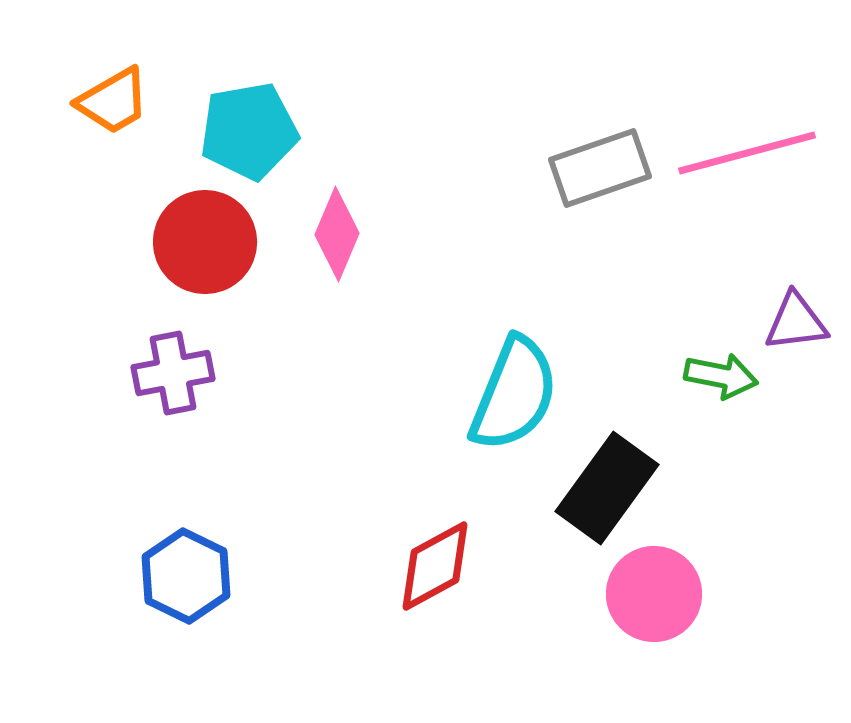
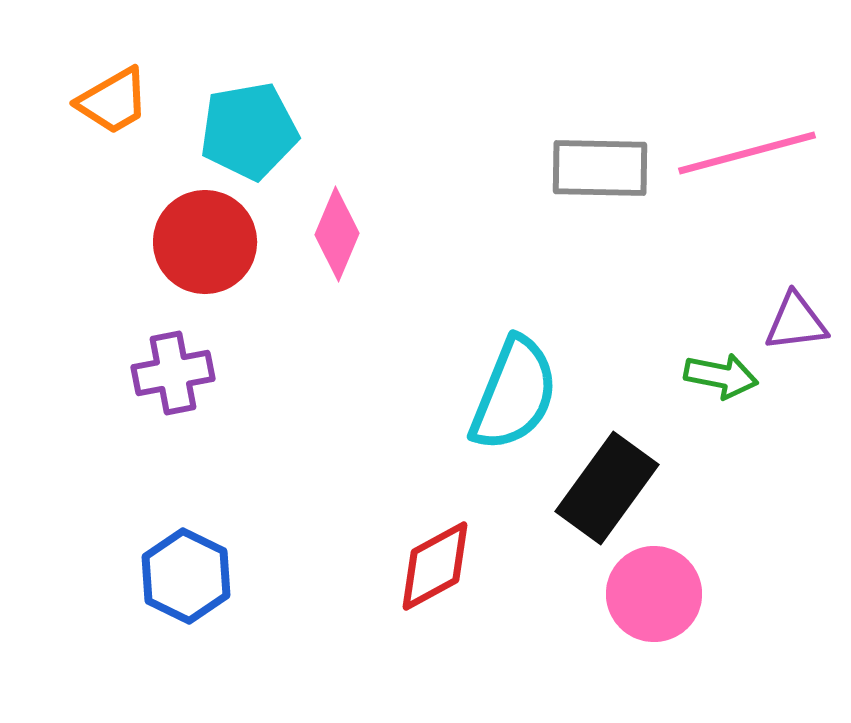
gray rectangle: rotated 20 degrees clockwise
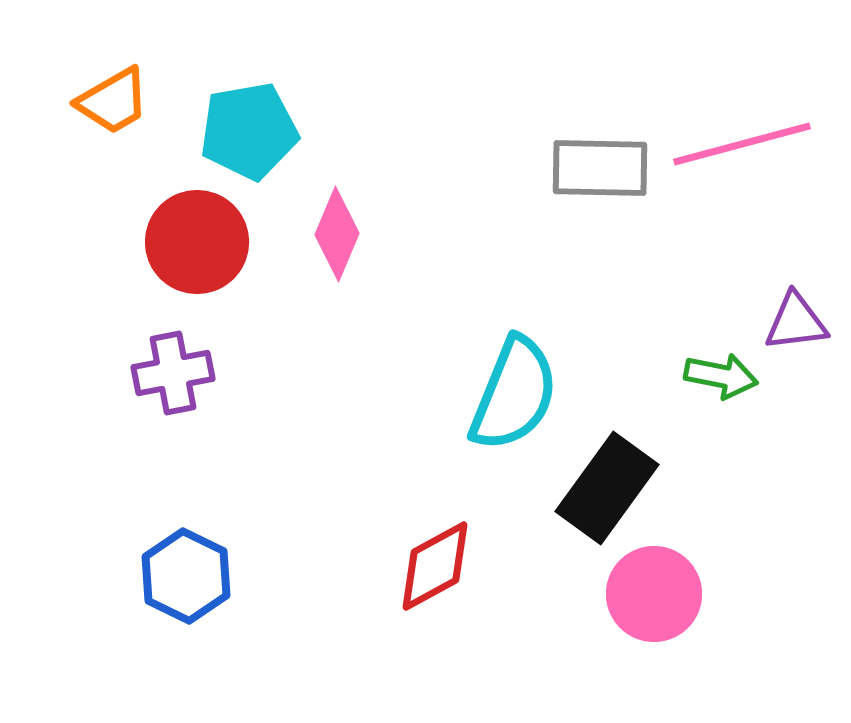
pink line: moved 5 px left, 9 px up
red circle: moved 8 px left
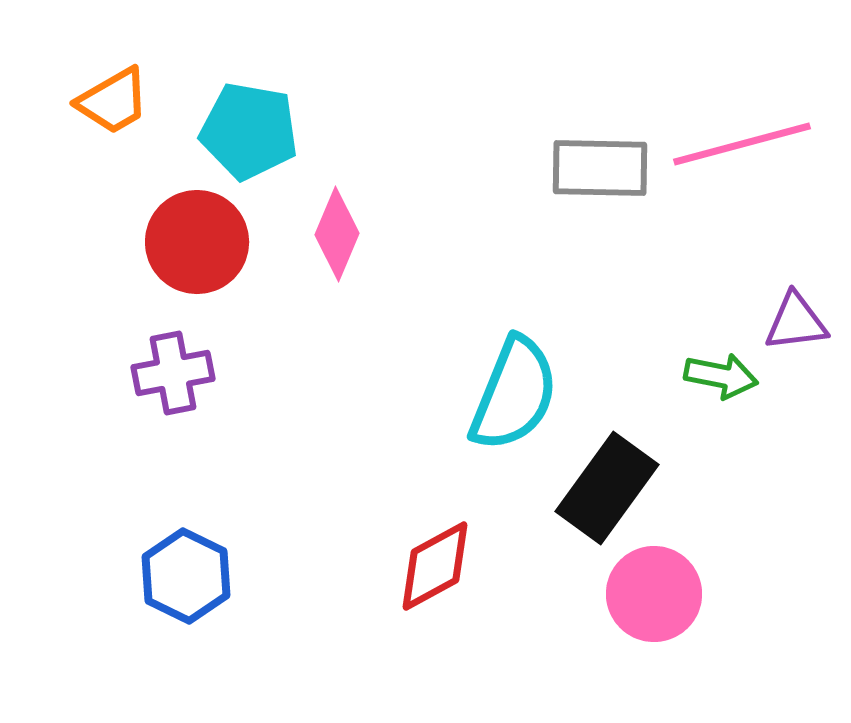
cyan pentagon: rotated 20 degrees clockwise
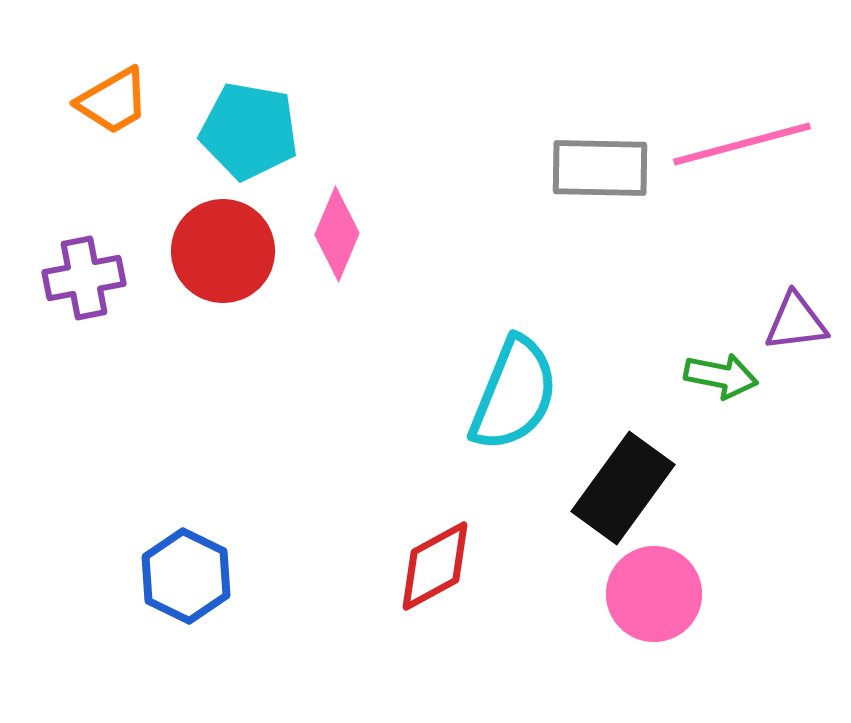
red circle: moved 26 px right, 9 px down
purple cross: moved 89 px left, 95 px up
black rectangle: moved 16 px right
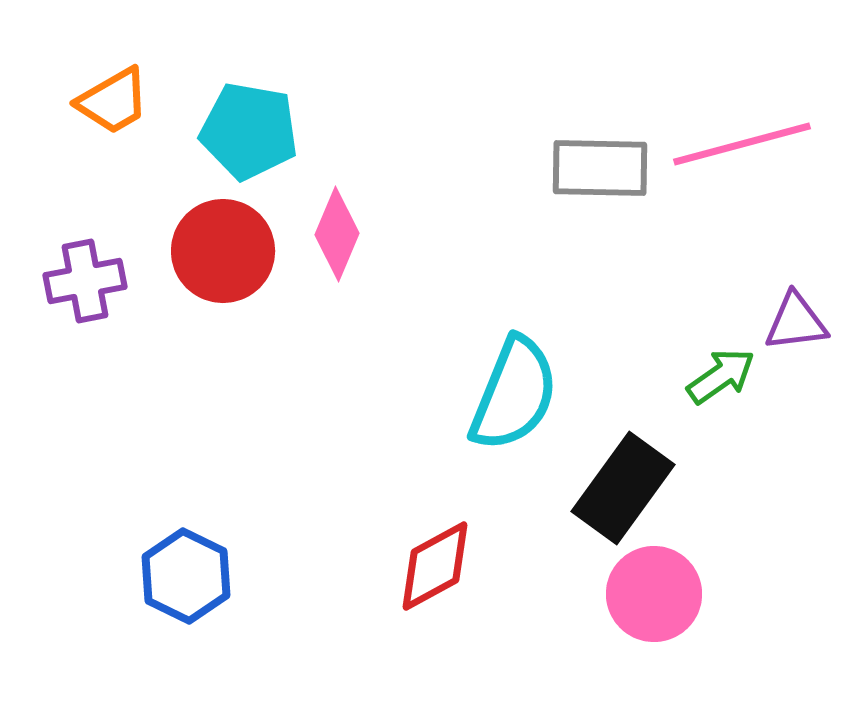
purple cross: moved 1 px right, 3 px down
green arrow: rotated 46 degrees counterclockwise
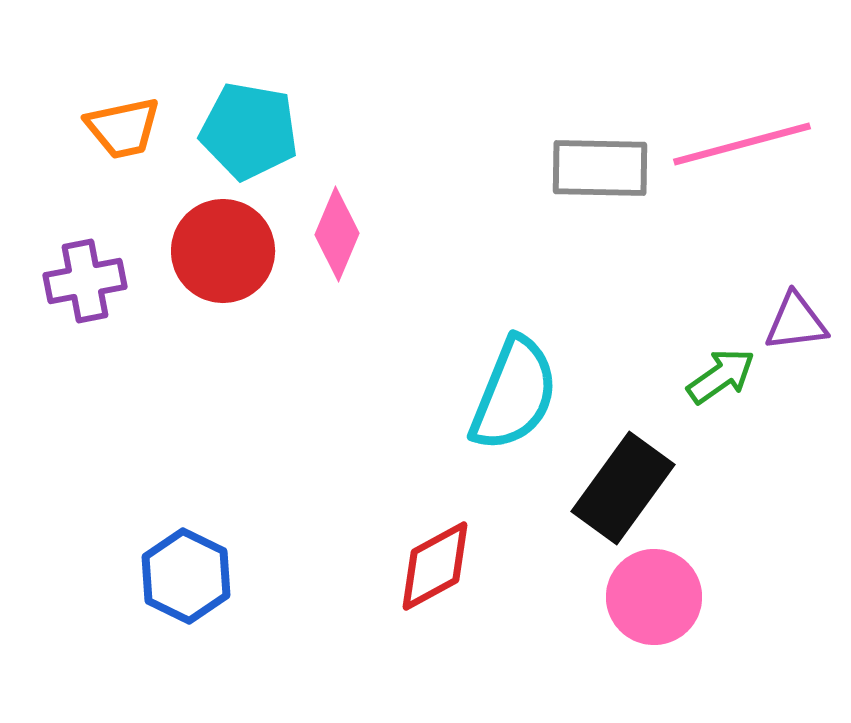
orange trapezoid: moved 10 px right, 27 px down; rotated 18 degrees clockwise
pink circle: moved 3 px down
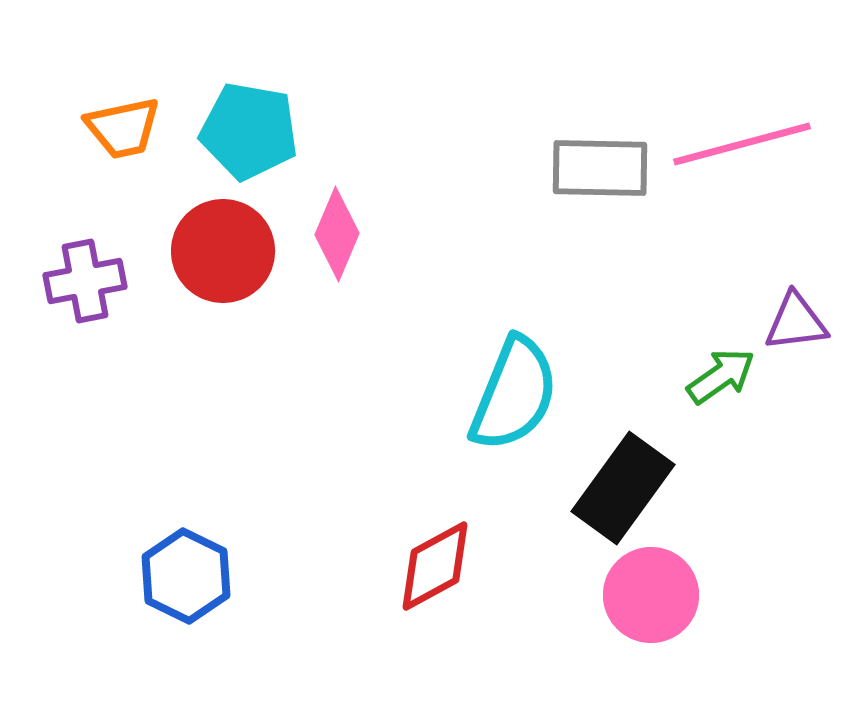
pink circle: moved 3 px left, 2 px up
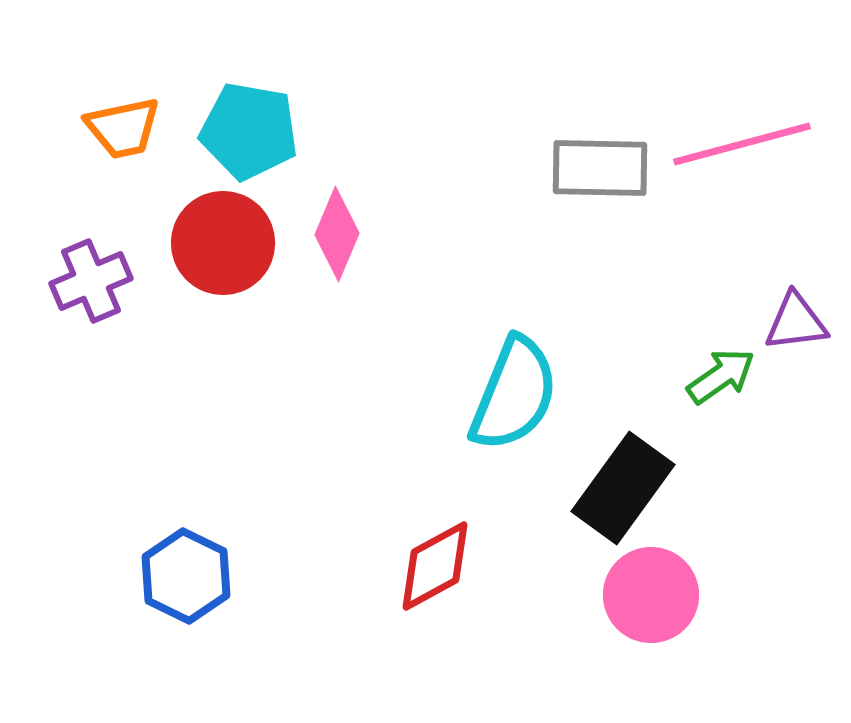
red circle: moved 8 px up
purple cross: moved 6 px right; rotated 12 degrees counterclockwise
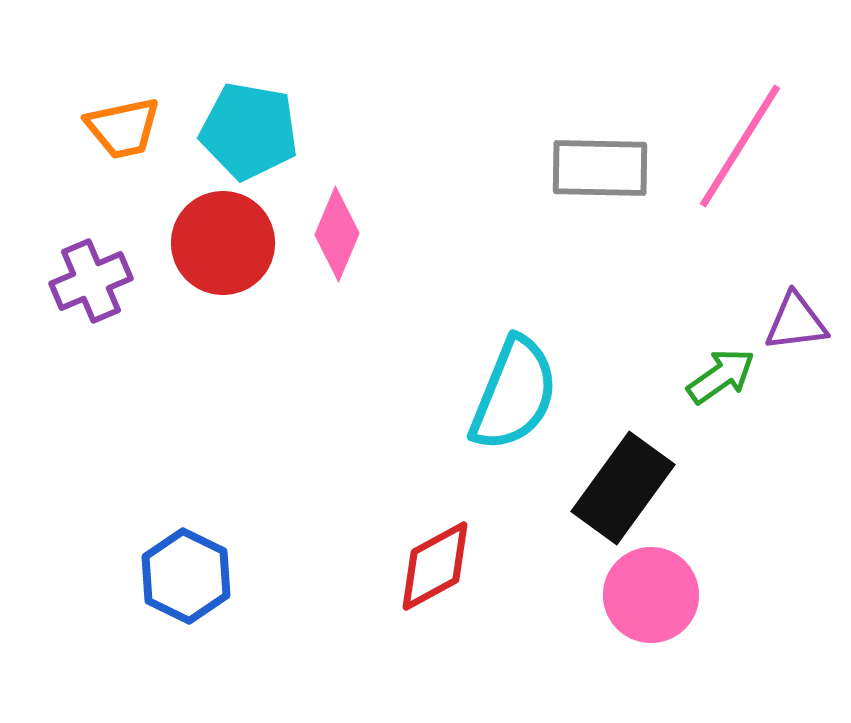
pink line: moved 2 px left, 2 px down; rotated 43 degrees counterclockwise
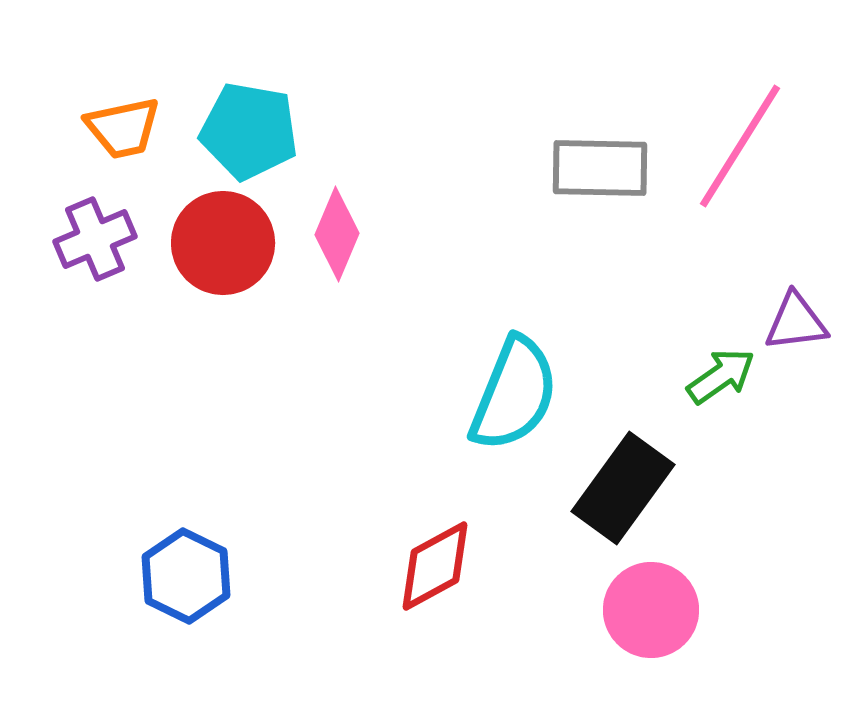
purple cross: moved 4 px right, 42 px up
pink circle: moved 15 px down
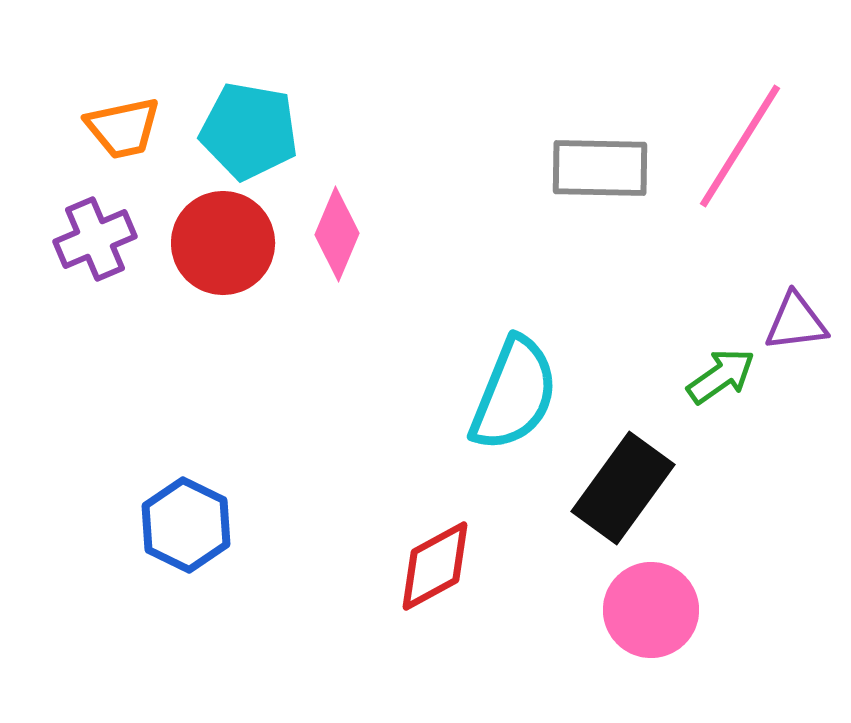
blue hexagon: moved 51 px up
